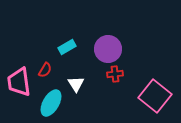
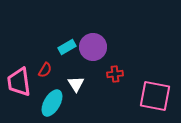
purple circle: moved 15 px left, 2 px up
pink square: rotated 28 degrees counterclockwise
cyan ellipse: moved 1 px right
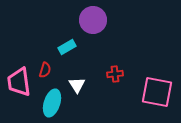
purple circle: moved 27 px up
red semicircle: rotated 14 degrees counterclockwise
white triangle: moved 1 px right, 1 px down
pink square: moved 2 px right, 4 px up
cyan ellipse: rotated 12 degrees counterclockwise
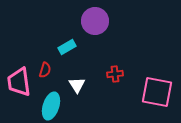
purple circle: moved 2 px right, 1 px down
cyan ellipse: moved 1 px left, 3 px down
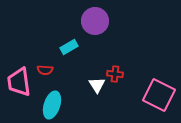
cyan rectangle: moved 2 px right
red semicircle: rotated 77 degrees clockwise
red cross: rotated 14 degrees clockwise
white triangle: moved 20 px right
pink square: moved 2 px right, 3 px down; rotated 16 degrees clockwise
cyan ellipse: moved 1 px right, 1 px up
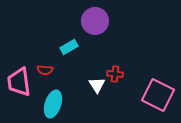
pink square: moved 1 px left
cyan ellipse: moved 1 px right, 1 px up
